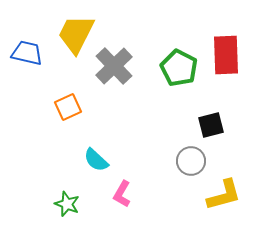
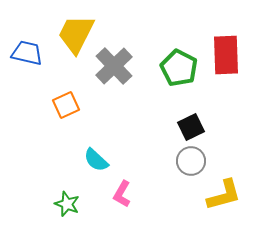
orange square: moved 2 px left, 2 px up
black square: moved 20 px left, 2 px down; rotated 12 degrees counterclockwise
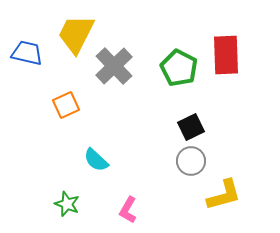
pink L-shape: moved 6 px right, 16 px down
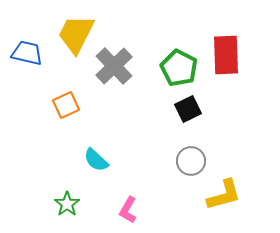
black square: moved 3 px left, 18 px up
green star: rotated 15 degrees clockwise
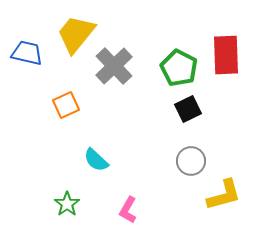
yellow trapezoid: rotated 12 degrees clockwise
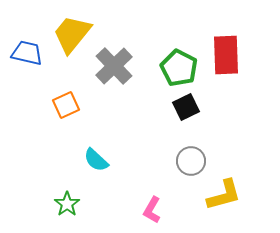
yellow trapezoid: moved 4 px left
black square: moved 2 px left, 2 px up
pink L-shape: moved 24 px right
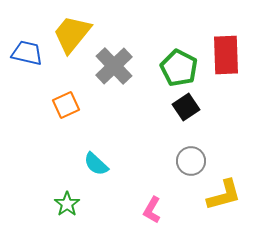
black square: rotated 8 degrees counterclockwise
cyan semicircle: moved 4 px down
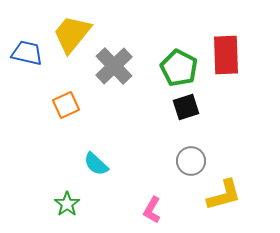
black square: rotated 16 degrees clockwise
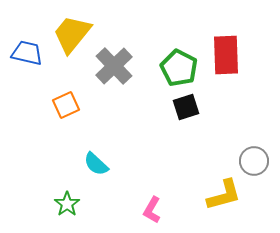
gray circle: moved 63 px right
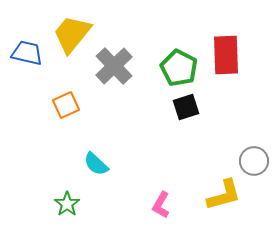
pink L-shape: moved 9 px right, 5 px up
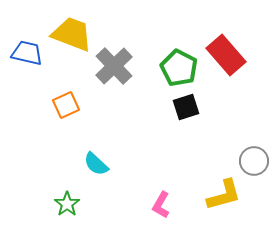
yellow trapezoid: rotated 72 degrees clockwise
red rectangle: rotated 39 degrees counterclockwise
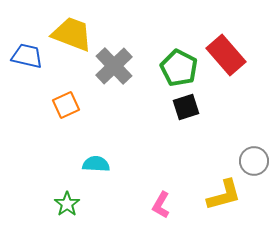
blue trapezoid: moved 3 px down
cyan semicircle: rotated 140 degrees clockwise
